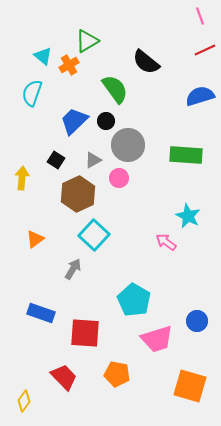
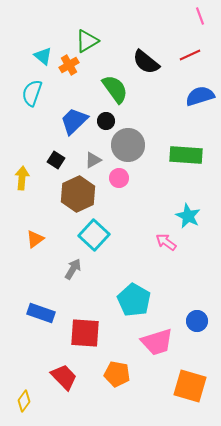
red line: moved 15 px left, 5 px down
pink trapezoid: moved 3 px down
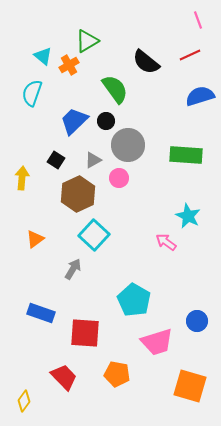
pink line: moved 2 px left, 4 px down
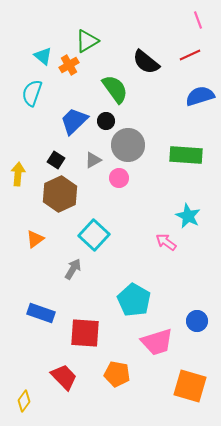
yellow arrow: moved 4 px left, 4 px up
brown hexagon: moved 18 px left
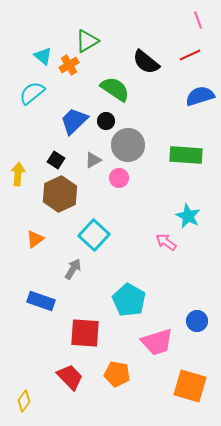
green semicircle: rotated 20 degrees counterclockwise
cyan semicircle: rotated 32 degrees clockwise
cyan pentagon: moved 5 px left
blue rectangle: moved 12 px up
red trapezoid: moved 6 px right
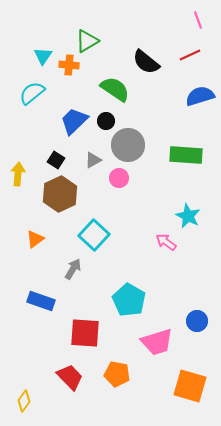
cyan triangle: rotated 24 degrees clockwise
orange cross: rotated 36 degrees clockwise
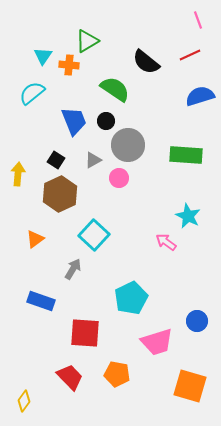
blue trapezoid: rotated 112 degrees clockwise
cyan pentagon: moved 2 px right, 2 px up; rotated 16 degrees clockwise
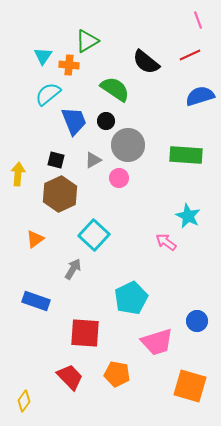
cyan semicircle: moved 16 px right, 1 px down
black square: rotated 18 degrees counterclockwise
blue rectangle: moved 5 px left
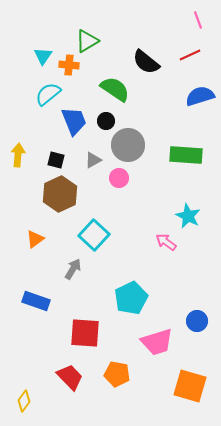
yellow arrow: moved 19 px up
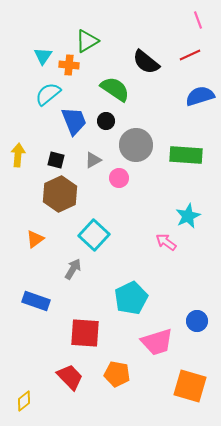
gray circle: moved 8 px right
cyan star: rotated 20 degrees clockwise
yellow diamond: rotated 15 degrees clockwise
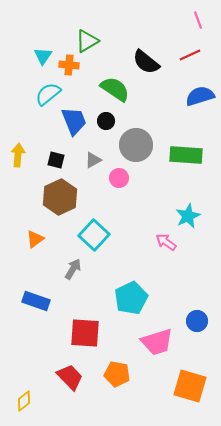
brown hexagon: moved 3 px down
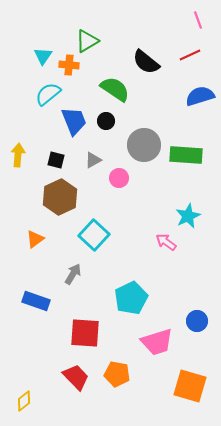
gray circle: moved 8 px right
gray arrow: moved 5 px down
red trapezoid: moved 6 px right
